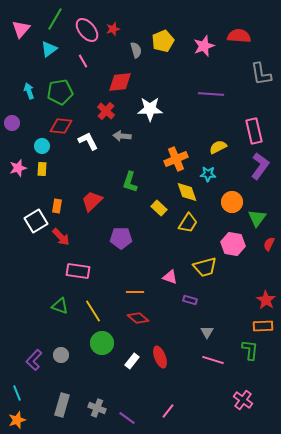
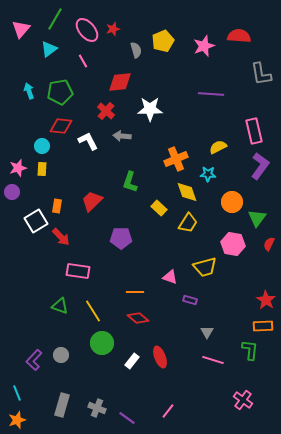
purple circle at (12, 123): moved 69 px down
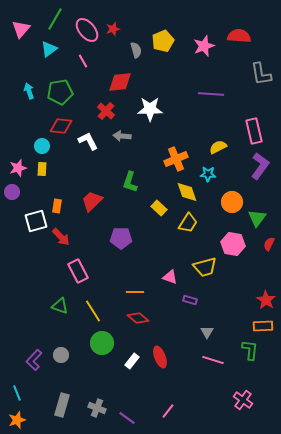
white square at (36, 221): rotated 15 degrees clockwise
pink rectangle at (78, 271): rotated 55 degrees clockwise
